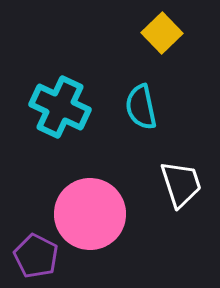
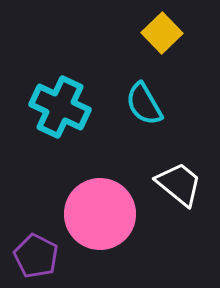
cyan semicircle: moved 3 px right, 3 px up; rotated 18 degrees counterclockwise
white trapezoid: moved 2 px left; rotated 33 degrees counterclockwise
pink circle: moved 10 px right
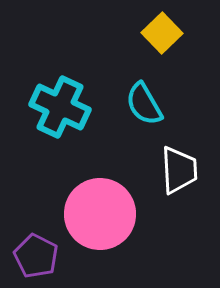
white trapezoid: moved 14 px up; rotated 48 degrees clockwise
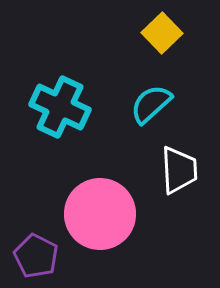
cyan semicircle: moved 7 px right; rotated 78 degrees clockwise
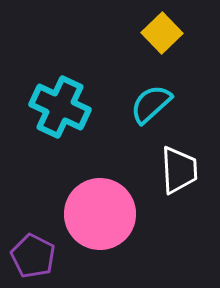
purple pentagon: moved 3 px left
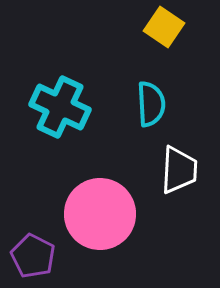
yellow square: moved 2 px right, 6 px up; rotated 12 degrees counterclockwise
cyan semicircle: rotated 129 degrees clockwise
white trapezoid: rotated 6 degrees clockwise
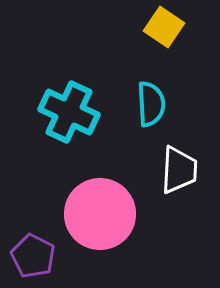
cyan cross: moved 9 px right, 5 px down
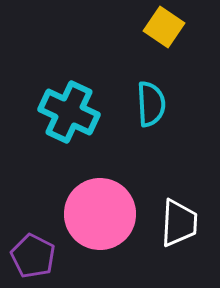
white trapezoid: moved 53 px down
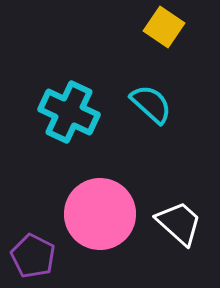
cyan semicircle: rotated 45 degrees counterclockwise
white trapezoid: rotated 51 degrees counterclockwise
